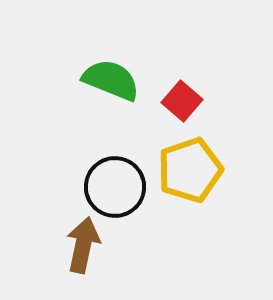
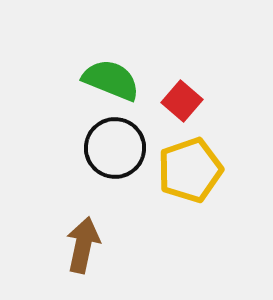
black circle: moved 39 px up
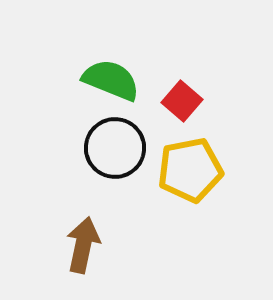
yellow pentagon: rotated 8 degrees clockwise
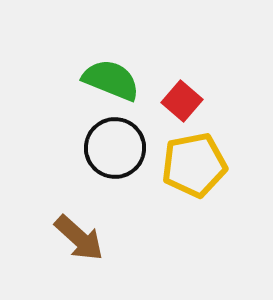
yellow pentagon: moved 4 px right, 5 px up
brown arrow: moved 4 px left, 7 px up; rotated 120 degrees clockwise
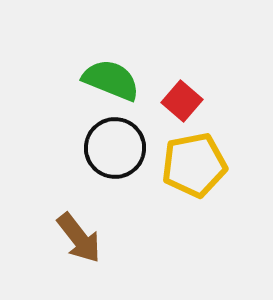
brown arrow: rotated 10 degrees clockwise
